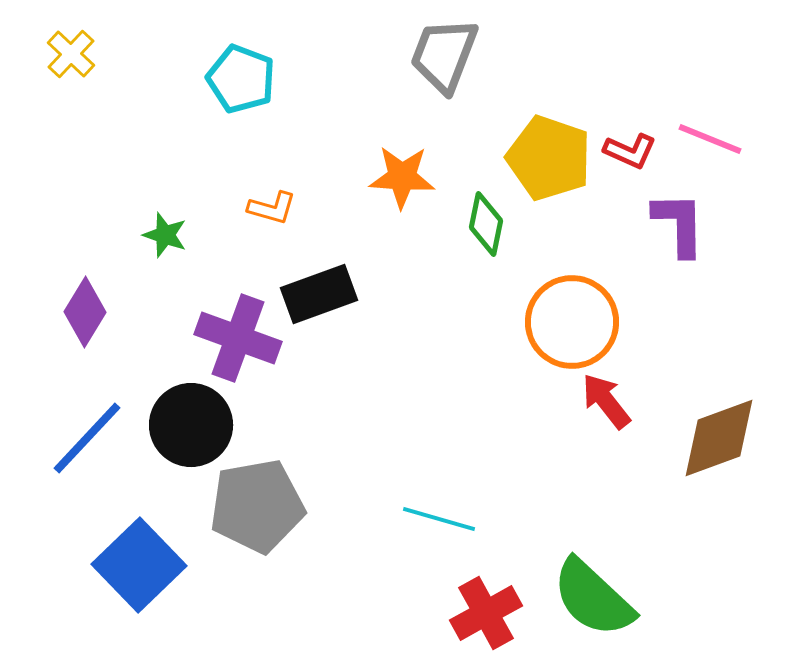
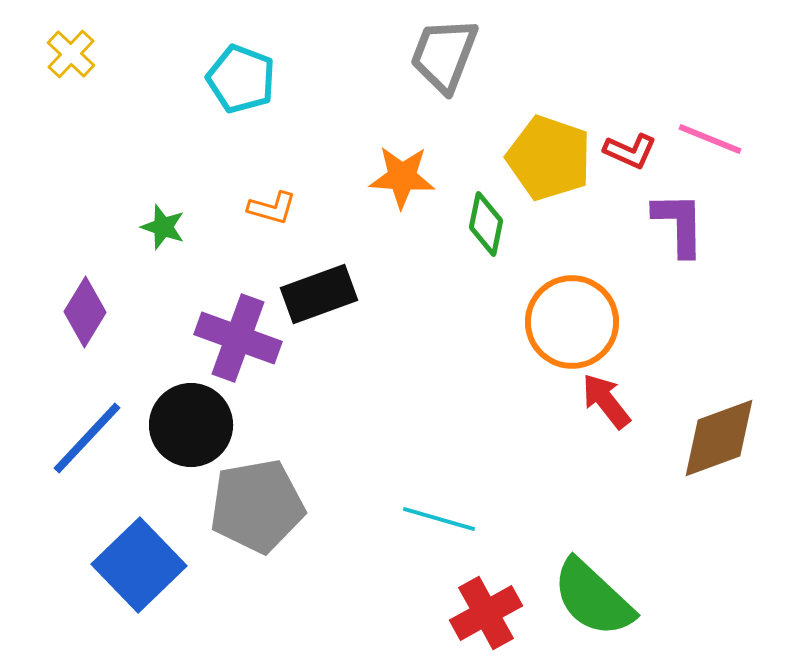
green star: moved 2 px left, 8 px up
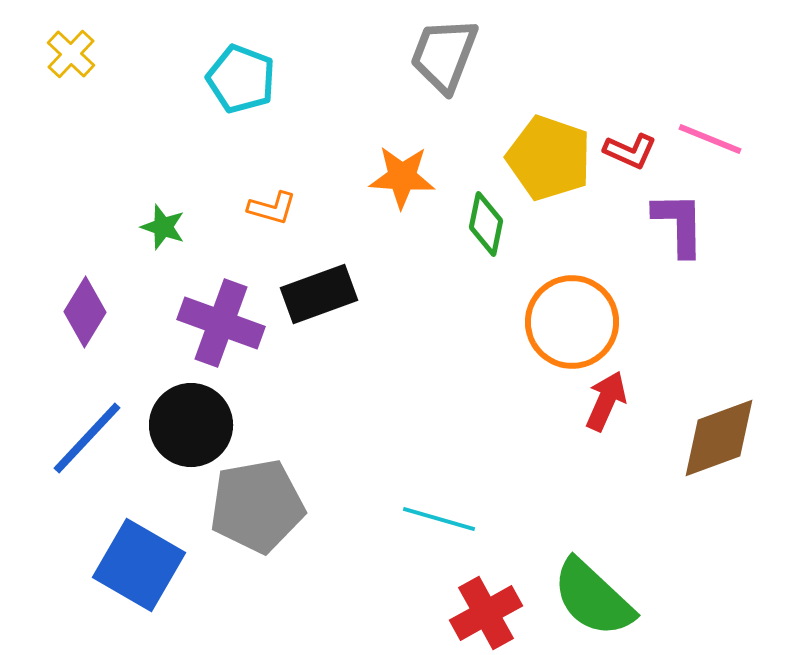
purple cross: moved 17 px left, 15 px up
red arrow: rotated 62 degrees clockwise
blue square: rotated 16 degrees counterclockwise
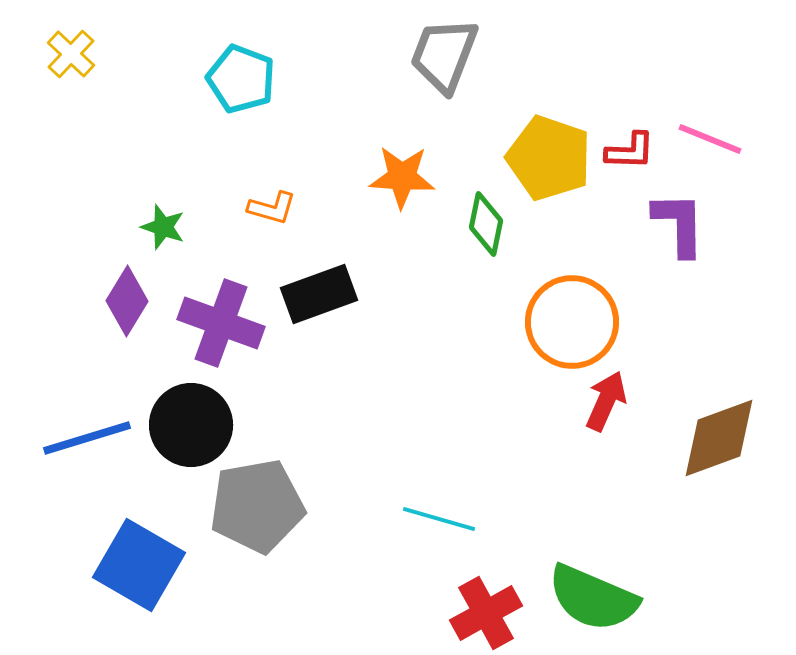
red L-shape: rotated 22 degrees counterclockwise
purple diamond: moved 42 px right, 11 px up
blue line: rotated 30 degrees clockwise
green semicircle: rotated 20 degrees counterclockwise
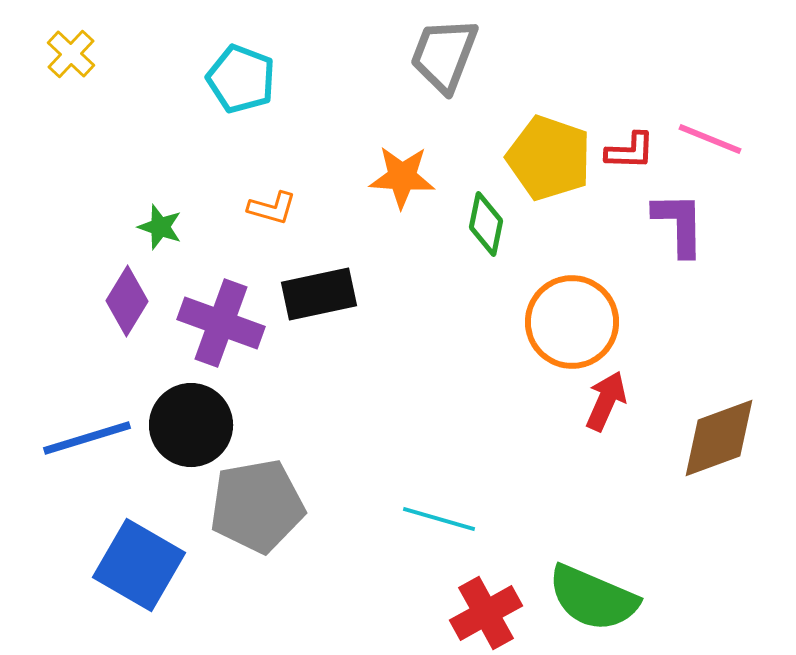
green star: moved 3 px left
black rectangle: rotated 8 degrees clockwise
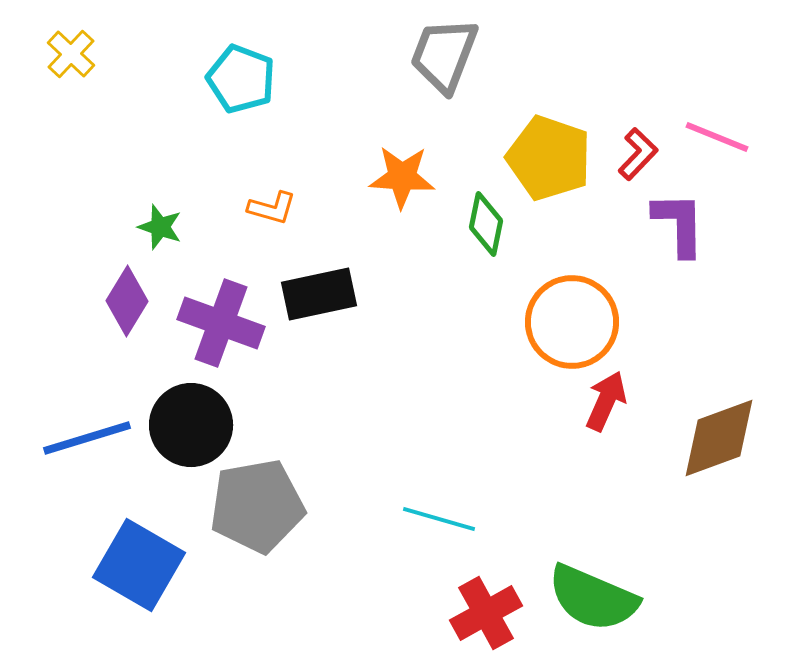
pink line: moved 7 px right, 2 px up
red L-shape: moved 8 px right, 3 px down; rotated 48 degrees counterclockwise
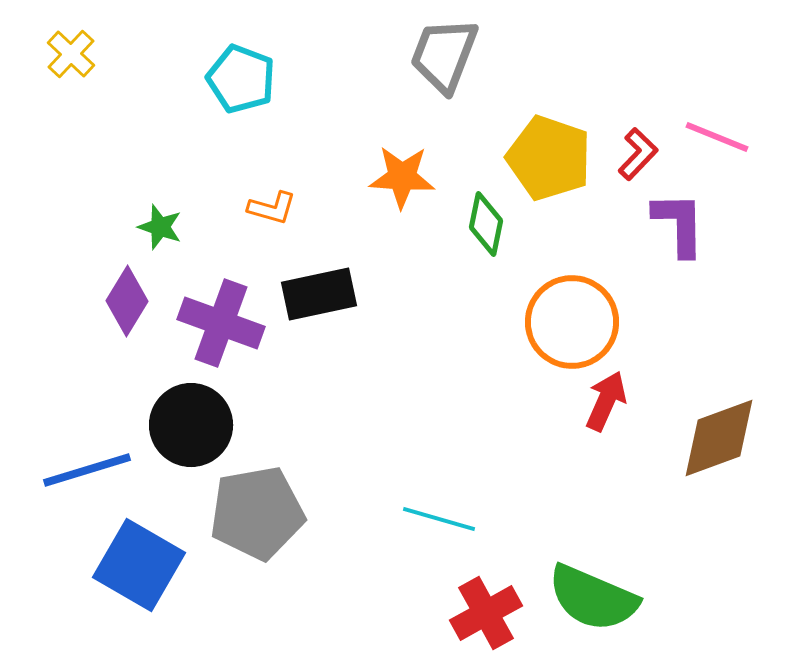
blue line: moved 32 px down
gray pentagon: moved 7 px down
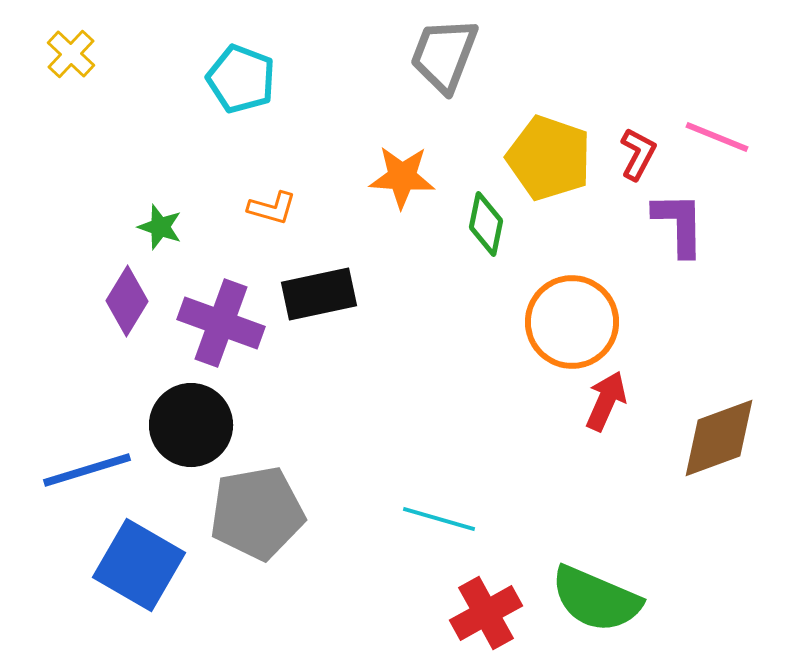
red L-shape: rotated 16 degrees counterclockwise
green semicircle: moved 3 px right, 1 px down
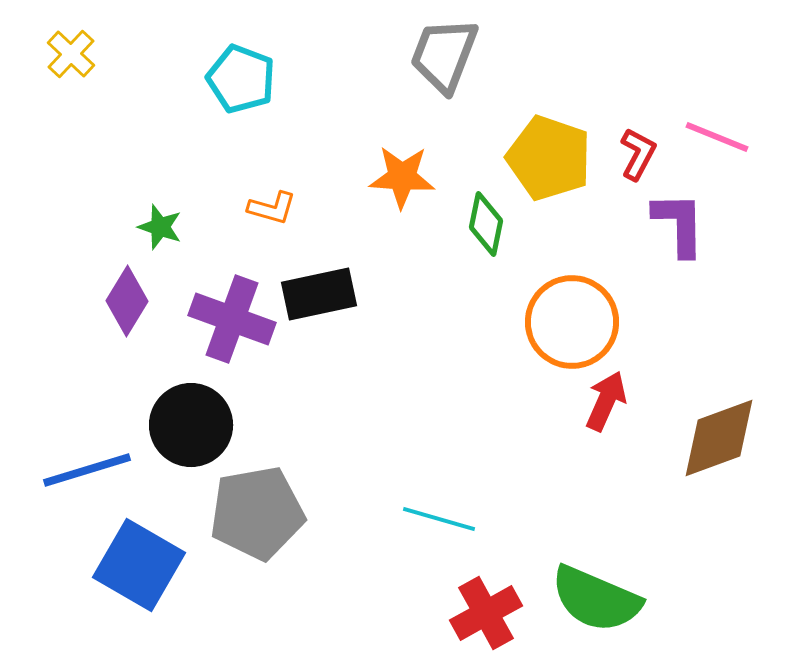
purple cross: moved 11 px right, 4 px up
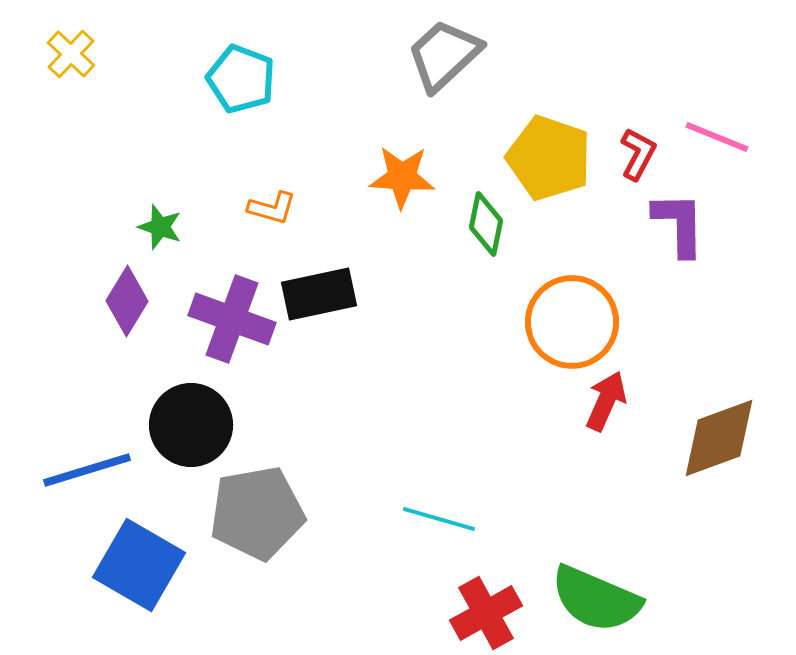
gray trapezoid: rotated 26 degrees clockwise
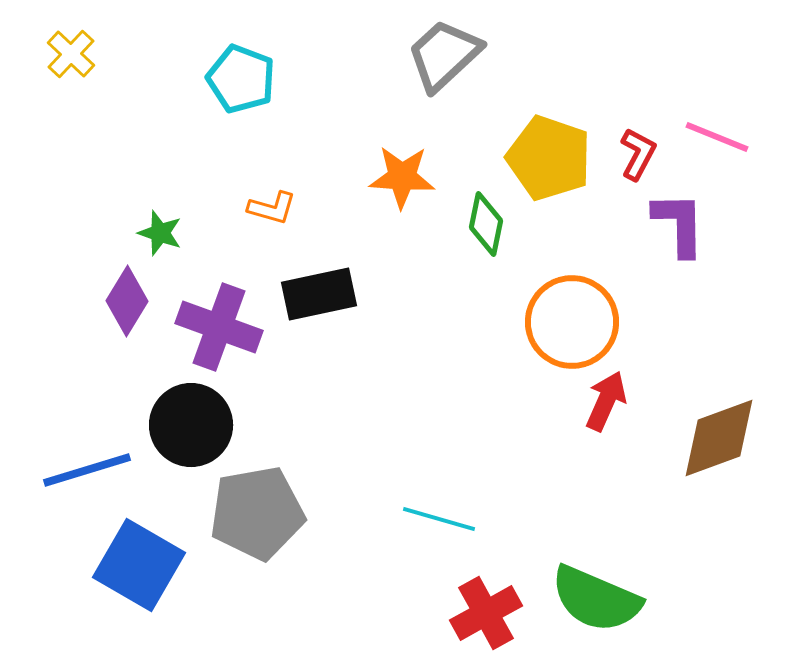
green star: moved 6 px down
purple cross: moved 13 px left, 8 px down
